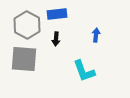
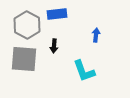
black arrow: moved 2 px left, 7 px down
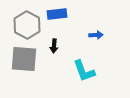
blue arrow: rotated 80 degrees clockwise
